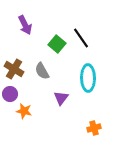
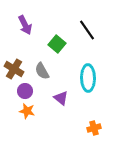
black line: moved 6 px right, 8 px up
purple circle: moved 15 px right, 3 px up
purple triangle: rotated 28 degrees counterclockwise
orange star: moved 3 px right
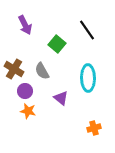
orange star: moved 1 px right
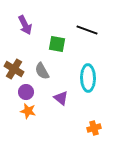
black line: rotated 35 degrees counterclockwise
green square: rotated 30 degrees counterclockwise
purple circle: moved 1 px right, 1 px down
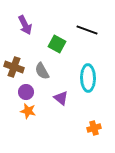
green square: rotated 18 degrees clockwise
brown cross: moved 2 px up; rotated 12 degrees counterclockwise
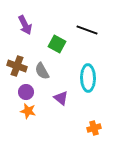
brown cross: moved 3 px right, 1 px up
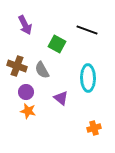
gray semicircle: moved 1 px up
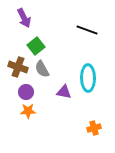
purple arrow: moved 1 px left, 7 px up
green square: moved 21 px left, 2 px down; rotated 24 degrees clockwise
brown cross: moved 1 px right, 1 px down
gray semicircle: moved 1 px up
purple triangle: moved 3 px right, 6 px up; rotated 28 degrees counterclockwise
orange star: rotated 14 degrees counterclockwise
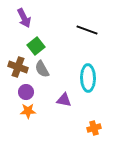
purple triangle: moved 8 px down
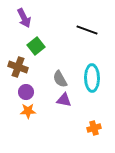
gray semicircle: moved 18 px right, 10 px down
cyan ellipse: moved 4 px right
